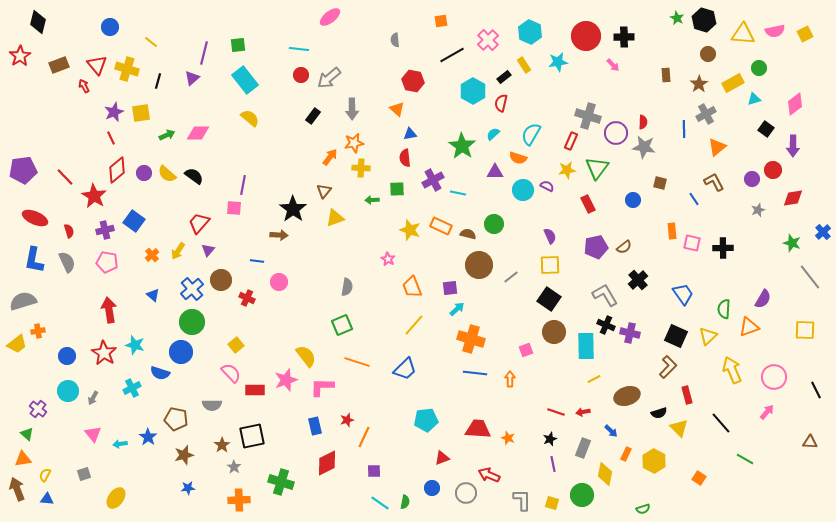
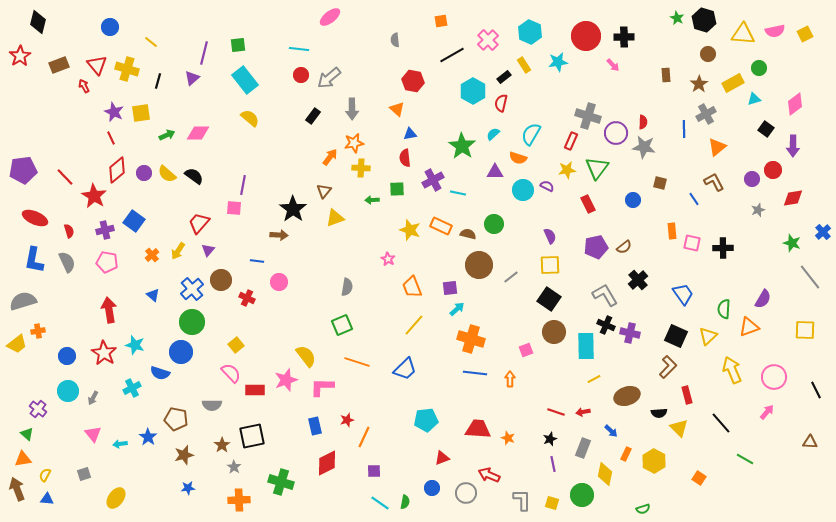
purple star at (114, 112): rotated 24 degrees counterclockwise
black semicircle at (659, 413): rotated 14 degrees clockwise
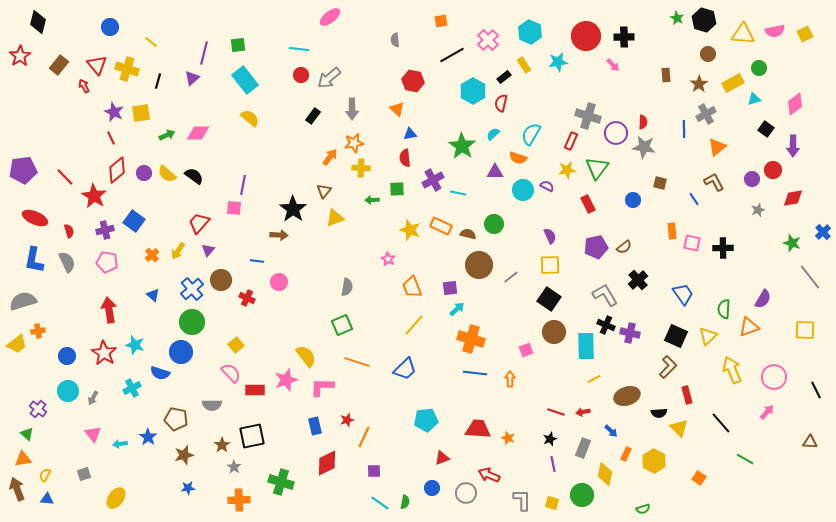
brown rectangle at (59, 65): rotated 30 degrees counterclockwise
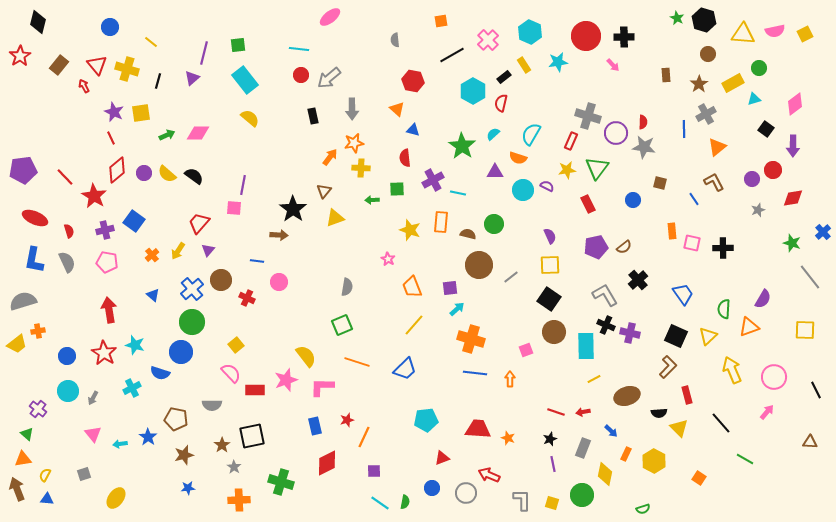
black rectangle at (313, 116): rotated 49 degrees counterclockwise
blue triangle at (410, 134): moved 3 px right, 4 px up; rotated 24 degrees clockwise
orange rectangle at (441, 226): moved 4 px up; rotated 70 degrees clockwise
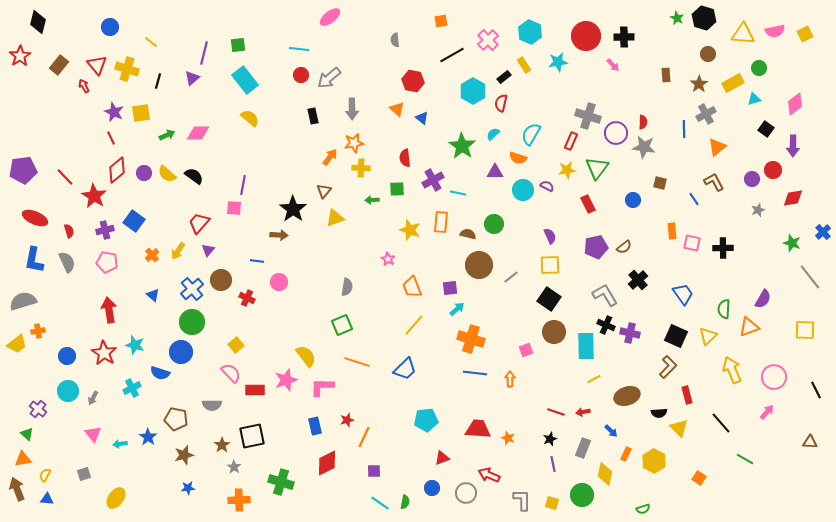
black hexagon at (704, 20): moved 2 px up
blue triangle at (413, 130): moved 9 px right, 12 px up; rotated 24 degrees clockwise
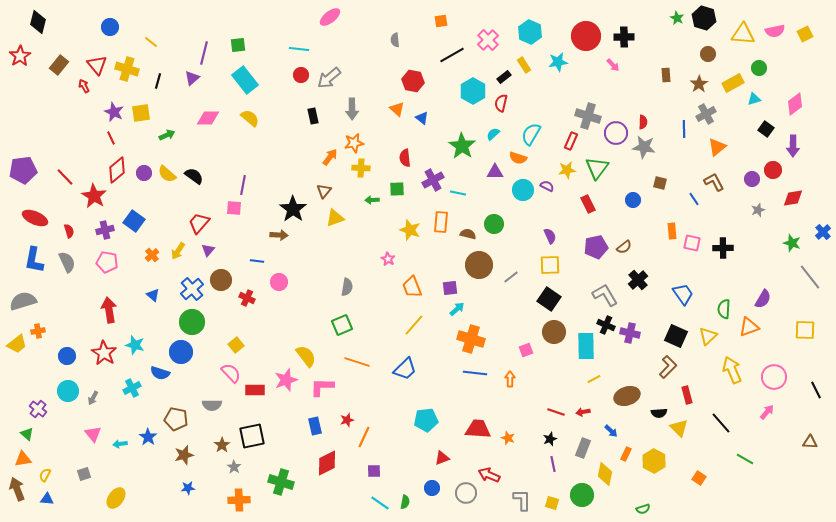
pink diamond at (198, 133): moved 10 px right, 15 px up
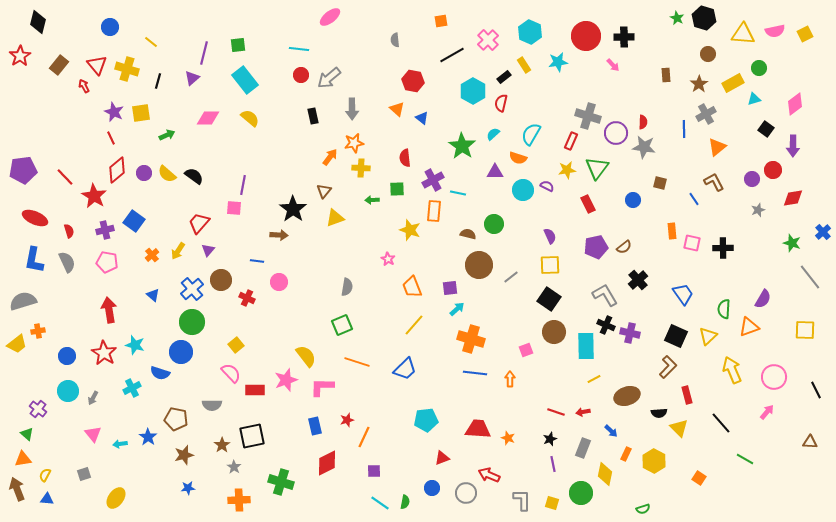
orange rectangle at (441, 222): moved 7 px left, 11 px up
green circle at (582, 495): moved 1 px left, 2 px up
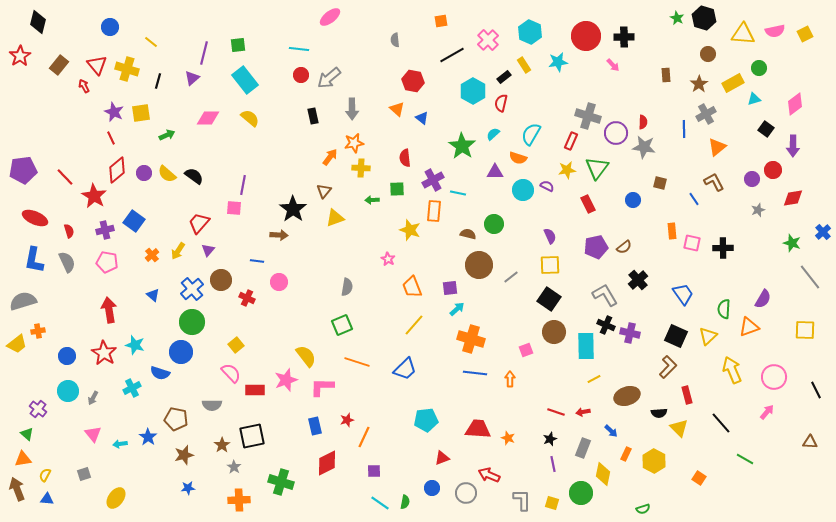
yellow diamond at (605, 474): moved 2 px left
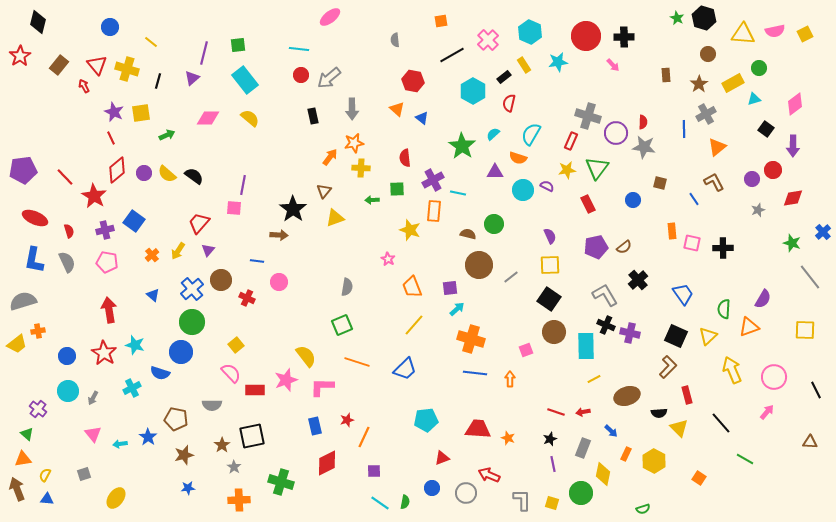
red semicircle at (501, 103): moved 8 px right
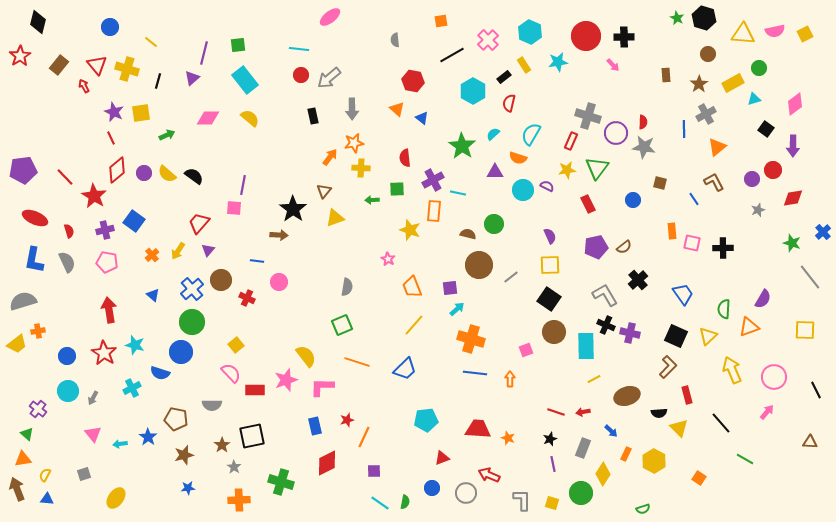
yellow diamond at (603, 474): rotated 20 degrees clockwise
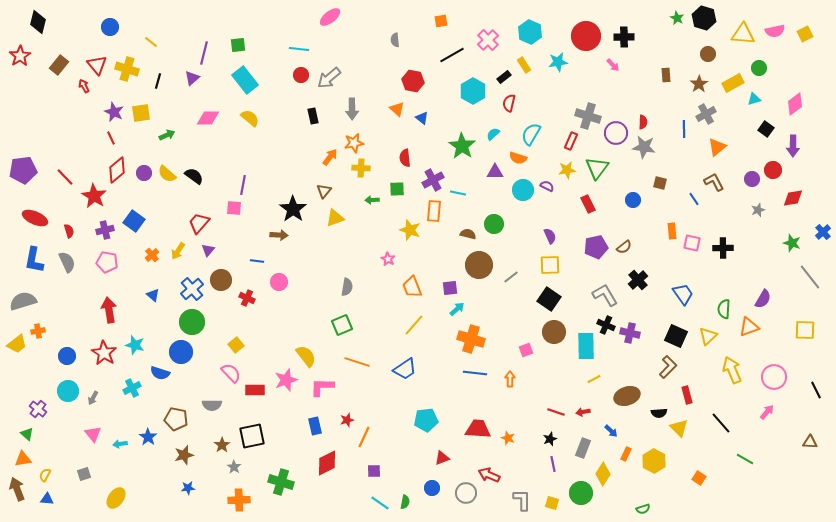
blue trapezoid at (405, 369): rotated 10 degrees clockwise
